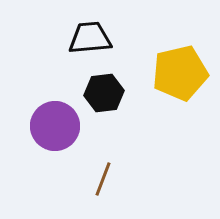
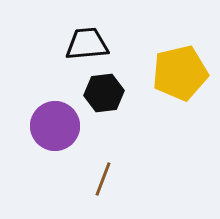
black trapezoid: moved 3 px left, 6 px down
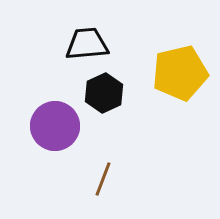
black hexagon: rotated 18 degrees counterclockwise
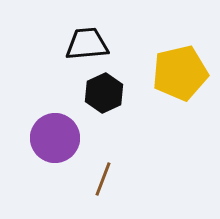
purple circle: moved 12 px down
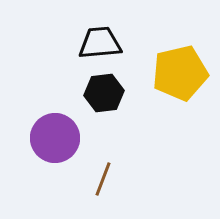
black trapezoid: moved 13 px right, 1 px up
black hexagon: rotated 18 degrees clockwise
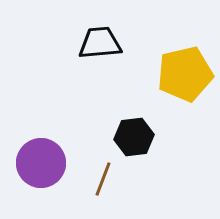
yellow pentagon: moved 5 px right, 1 px down
black hexagon: moved 30 px right, 44 px down
purple circle: moved 14 px left, 25 px down
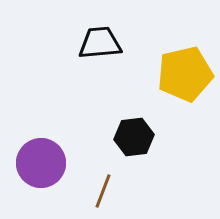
brown line: moved 12 px down
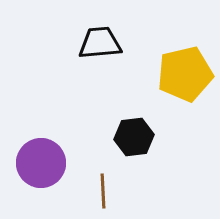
brown line: rotated 24 degrees counterclockwise
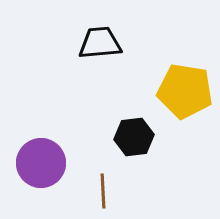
yellow pentagon: moved 17 px down; rotated 22 degrees clockwise
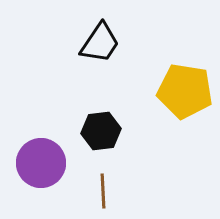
black trapezoid: rotated 129 degrees clockwise
black hexagon: moved 33 px left, 6 px up
